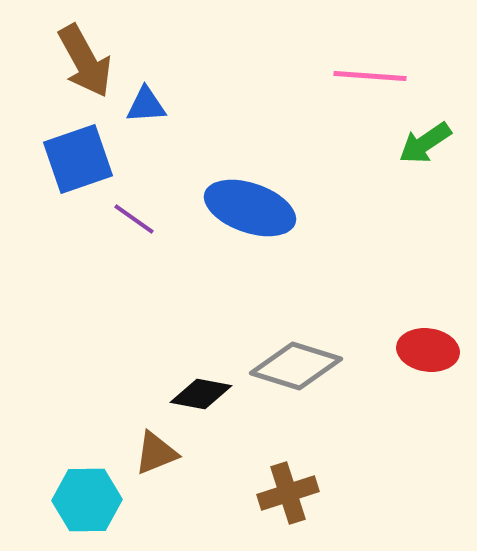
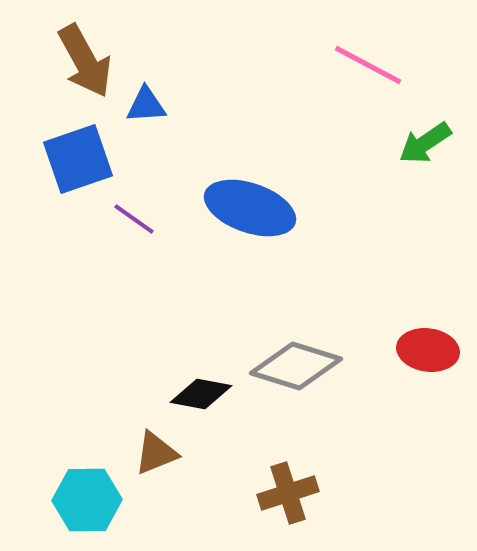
pink line: moved 2 px left, 11 px up; rotated 24 degrees clockwise
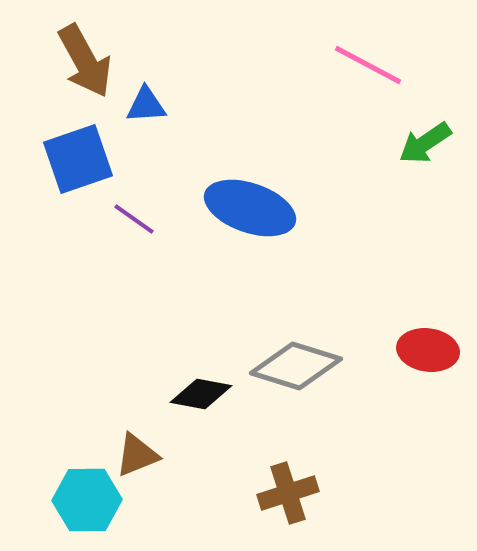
brown triangle: moved 19 px left, 2 px down
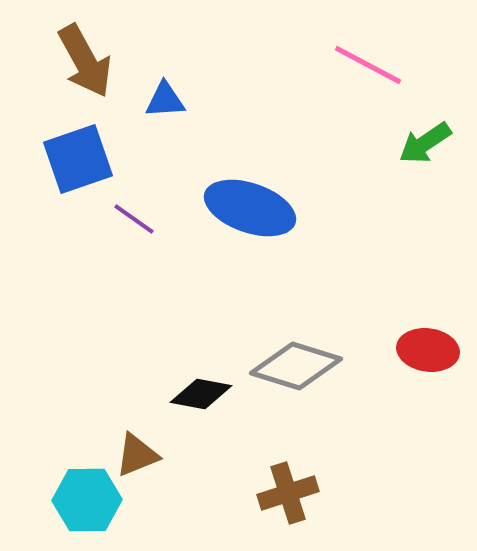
blue triangle: moved 19 px right, 5 px up
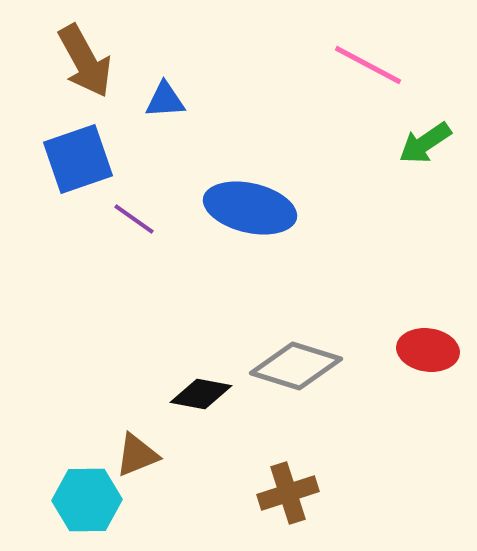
blue ellipse: rotated 6 degrees counterclockwise
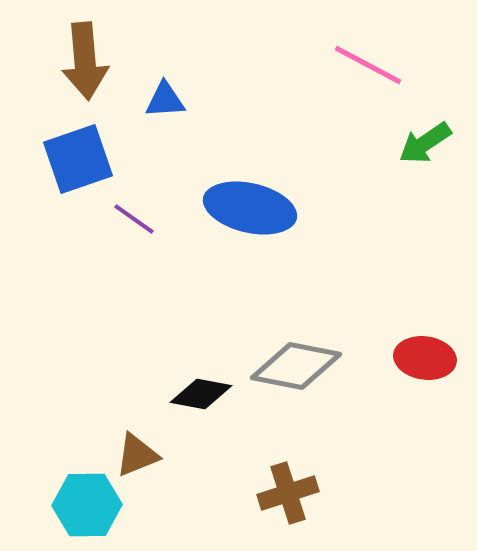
brown arrow: rotated 24 degrees clockwise
red ellipse: moved 3 px left, 8 px down
gray diamond: rotated 6 degrees counterclockwise
cyan hexagon: moved 5 px down
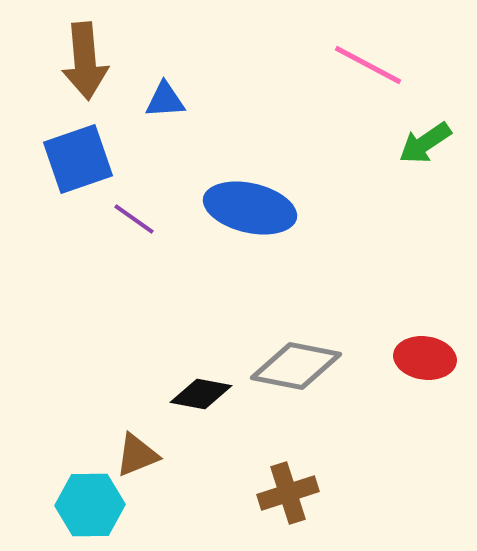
cyan hexagon: moved 3 px right
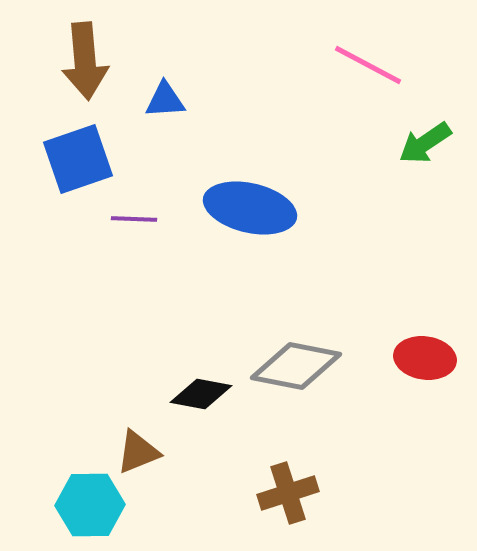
purple line: rotated 33 degrees counterclockwise
brown triangle: moved 1 px right, 3 px up
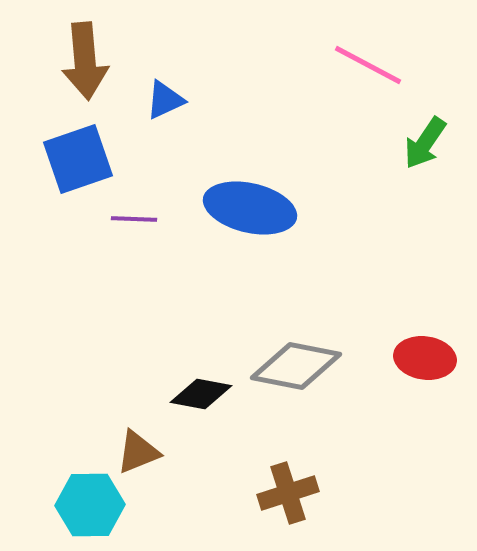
blue triangle: rotated 21 degrees counterclockwise
green arrow: rotated 22 degrees counterclockwise
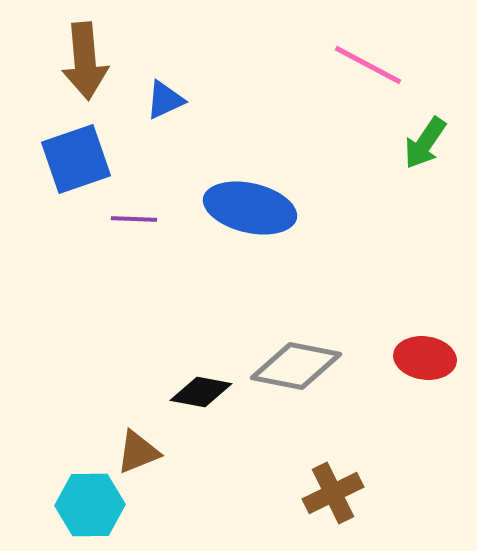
blue square: moved 2 px left
black diamond: moved 2 px up
brown cross: moved 45 px right; rotated 8 degrees counterclockwise
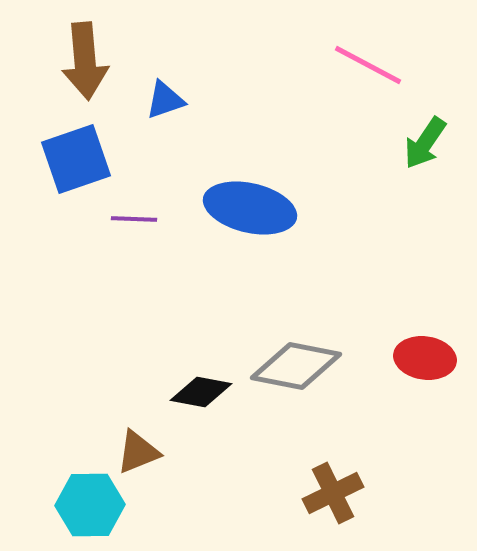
blue triangle: rotated 6 degrees clockwise
